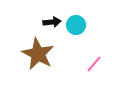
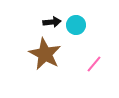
brown star: moved 7 px right
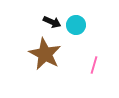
black arrow: rotated 30 degrees clockwise
pink line: moved 1 px down; rotated 24 degrees counterclockwise
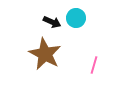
cyan circle: moved 7 px up
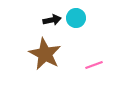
black arrow: moved 2 px up; rotated 36 degrees counterclockwise
pink line: rotated 54 degrees clockwise
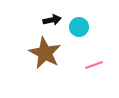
cyan circle: moved 3 px right, 9 px down
brown star: moved 1 px up
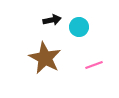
brown star: moved 5 px down
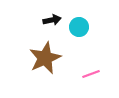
brown star: rotated 20 degrees clockwise
pink line: moved 3 px left, 9 px down
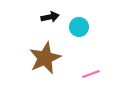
black arrow: moved 2 px left, 3 px up
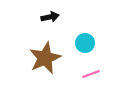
cyan circle: moved 6 px right, 16 px down
